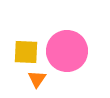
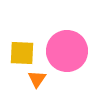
yellow square: moved 4 px left, 1 px down
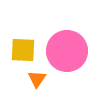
yellow square: moved 1 px right, 3 px up
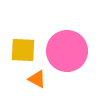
orange triangle: rotated 36 degrees counterclockwise
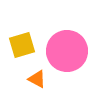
yellow square: moved 1 px left, 5 px up; rotated 20 degrees counterclockwise
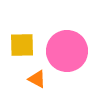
yellow square: rotated 16 degrees clockwise
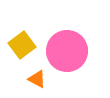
yellow square: rotated 36 degrees counterclockwise
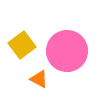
orange triangle: moved 2 px right
